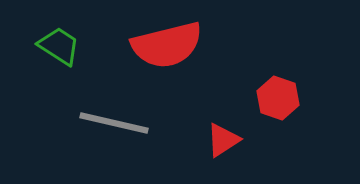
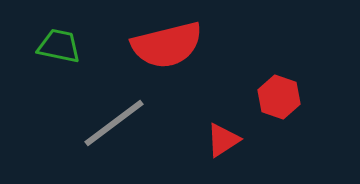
green trapezoid: rotated 21 degrees counterclockwise
red hexagon: moved 1 px right, 1 px up
gray line: rotated 50 degrees counterclockwise
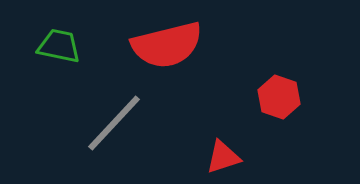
gray line: rotated 10 degrees counterclockwise
red triangle: moved 17 px down; rotated 15 degrees clockwise
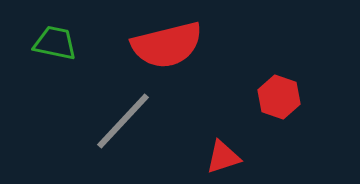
green trapezoid: moved 4 px left, 3 px up
gray line: moved 9 px right, 2 px up
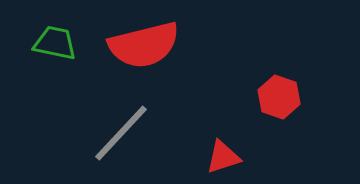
red semicircle: moved 23 px left
gray line: moved 2 px left, 12 px down
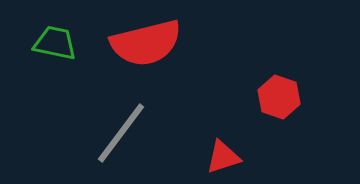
red semicircle: moved 2 px right, 2 px up
gray line: rotated 6 degrees counterclockwise
